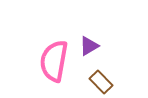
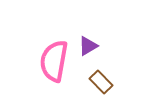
purple triangle: moved 1 px left
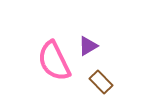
pink semicircle: rotated 36 degrees counterclockwise
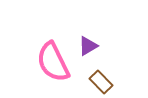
pink semicircle: moved 1 px left, 1 px down
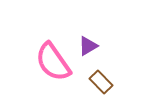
pink semicircle: rotated 9 degrees counterclockwise
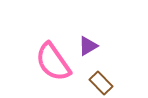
brown rectangle: moved 1 px down
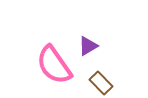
pink semicircle: moved 1 px right, 3 px down
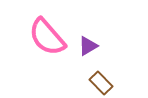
pink semicircle: moved 7 px left, 28 px up; rotated 6 degrees counterclockwise
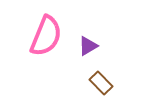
pink semicircle: moved 1 px left, 1 px up; rotated 117 degrees counterclockwise
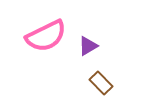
pink semicircle: rotated 42 degrees clockwise
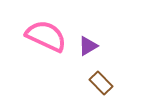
pink semicircle: rotated 129 degrees counterclockwise
